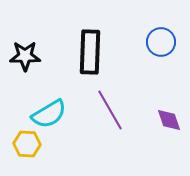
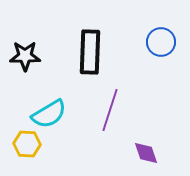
purple line: rotated 48 degrees clockwise
purple diamond: moved 23 px left, 33 px down
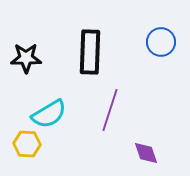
black star: moved 1 px right, 2 px down
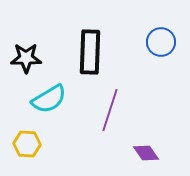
cyan semicircle: moved 15 px up
purple diamond: rotated 16 degrees counterclockwise
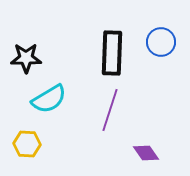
black rectangle: moved 22 px right, 1 px down
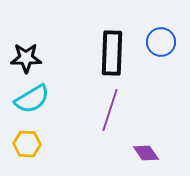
cyan semicircle: moved 17 px left
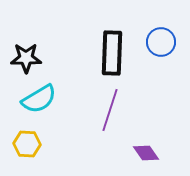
cyan semicircle: moved 7 px right
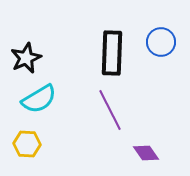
black star: rotated 24 degrees counterclockwise
purple line: rotated 45 degrees counterclockwise
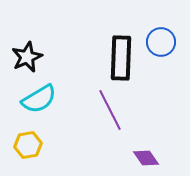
black rectangle: moved 9 px right, 5 px down
black star: moved 1 px right, 1 px up
yellow hexagon: moved 1 px right, 1 px down; rotated 12 degrees counterclockwise
purple diamond: moved 5 px down
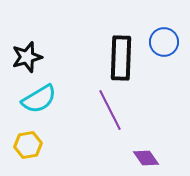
blue circle: moved 3 px right
black star: rotated 8 degrees clockwise
